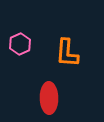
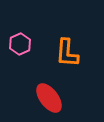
red ellipse: rotated 36 degrees counterclockwise
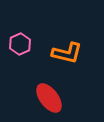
orange L-shape: rotated 80 degrees counterclockwise
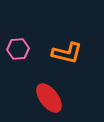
pink hexagon: moved 2 px left, 5 px down; rotated 20 degrees clockwise
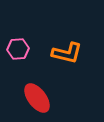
red ellipse: moved 12 px left
